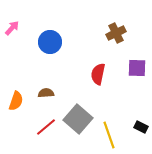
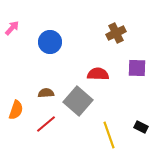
red semicircle: rotated 80 degrees clockwise
orange semicircle: moved 9 px down
gray square: moved 18 px up
red line: moved 3 px up
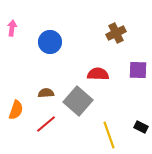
pink arrow: rotated 35 degrees counterclockwise
purple square: moved 1 px right, 2 px down
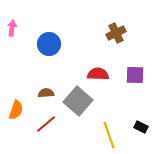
blue circle: moved 1 px left, 2 px down
purple square: moved 3 px left, 5 px down
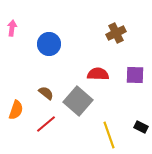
brown semicircle: rotated 42 degrees clockwise
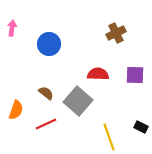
red line: rotated 15 degrees clockwise
yellow line: moved 2 px down
